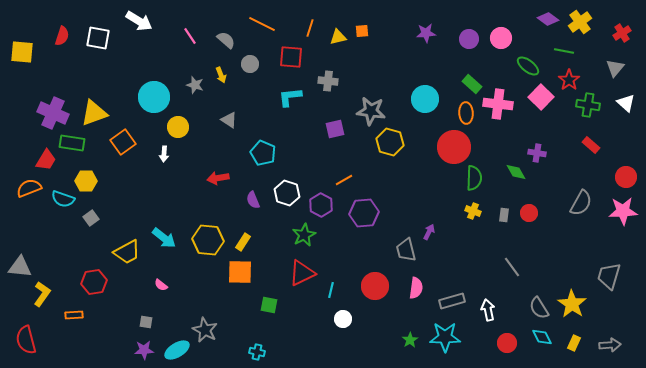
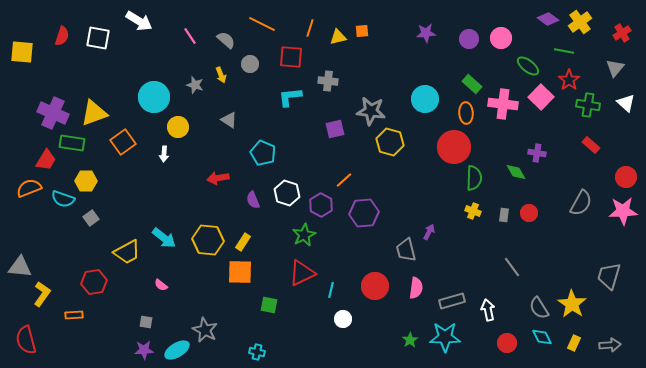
pink cross at (498, 104): moved 5 px right
orange line at (344, 180): rotated 12 degrees counterclockwise
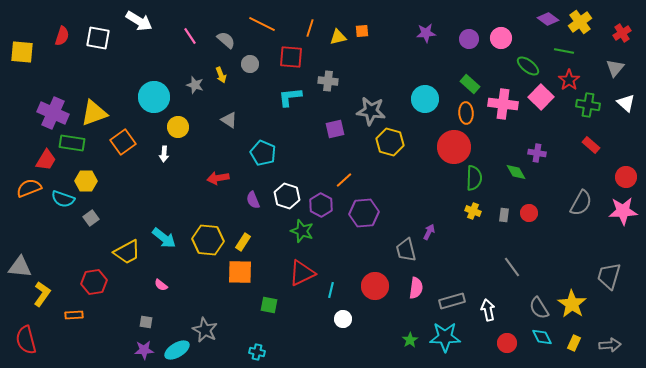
green rectangle at (472, 84): moved 2 px left
white hexagon at (287, 193): moved 3 px down
green star at (304, 235): moved 2 px left, 4 px up; rotated 25 degrees counterclockwise
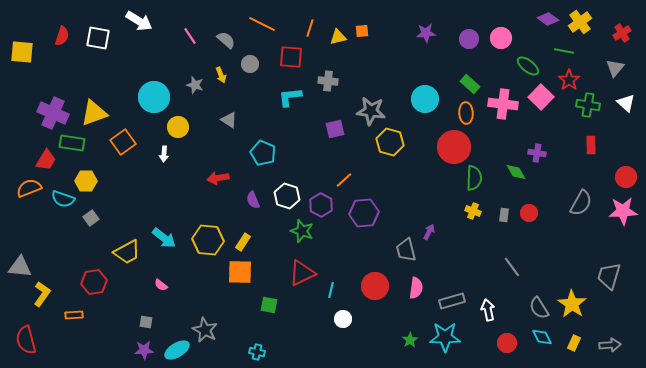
red rectangle at (591, 145): rotated 48 degrees clockwise
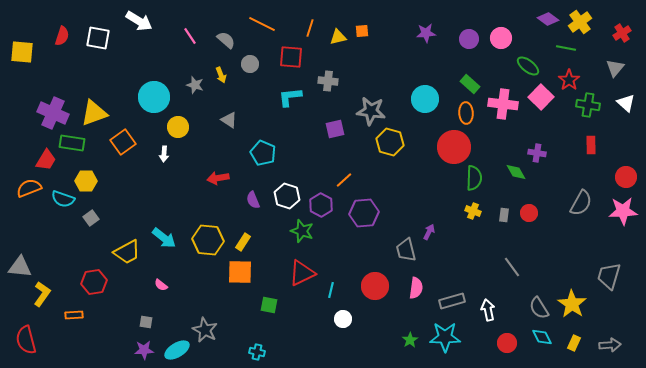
green line at (564, 51): moved 2 px right, 3 px up
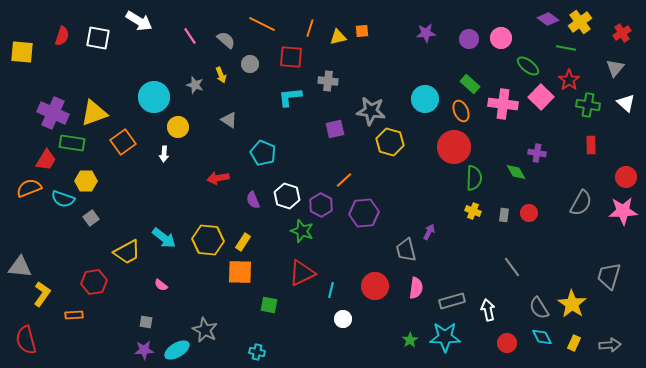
orange ellipse at (466, 113): moved 5 px left, 2 px up; rotated 20 degrees counterclockwise
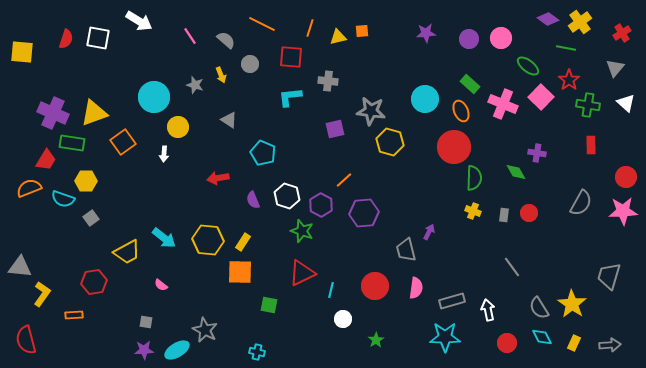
red semicircle at (62, 36): moved 4 px right, 3 px down
pink cross at (503, 104): rotated 16 degrees clockwise
green star at (410, 340): moved 34 px left
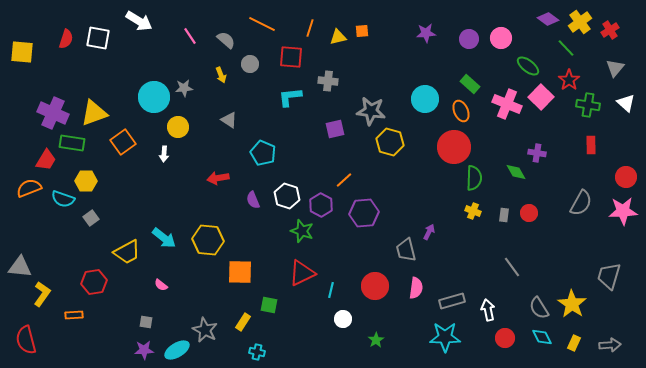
red cross at (622, 33): moved 12 px left, 3 px up
green line at (566, 48): rotated 36 degrees clockwise
gray star at (195, 85): moved 11 px left, 3 px down; rotated 24 degrees counterclockwise
pink cross at (503, 104): moved 4 px right
yellow rectangle at (243, 242): moved 80 px down
red circle at (507, 343): moved 2 px left, 5 px up
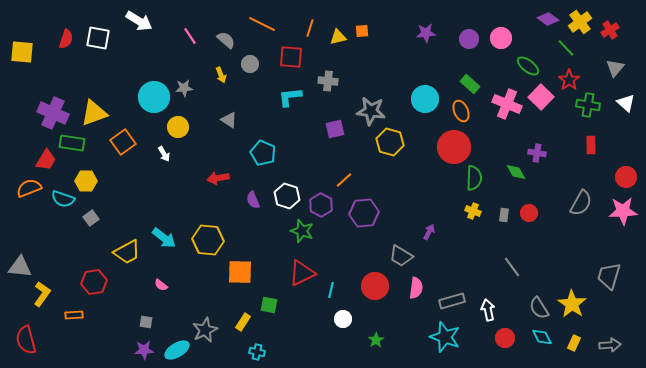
white arrow at (164, 154): rotated 35 degrees counterclockwise
gray trapezoid at (406, 250): moved 5 px left, 6 px down; rotated 45 degrees counterclockwise
gray star at (205, 330): rotated 20 degrees clockwise
cyan star at (445, 337): rotated 20 degrees clockwise
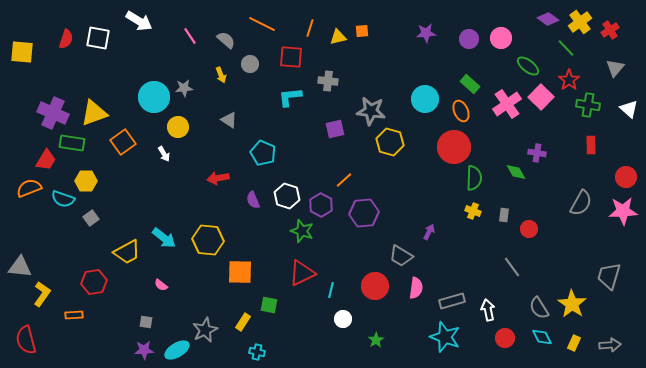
white triangle at (626, 103): moved 3 px right, 6 px down
pink cross at (507, 104): rotated 32 degrees clockwise
red circle at (529, 213): moved 16 px down
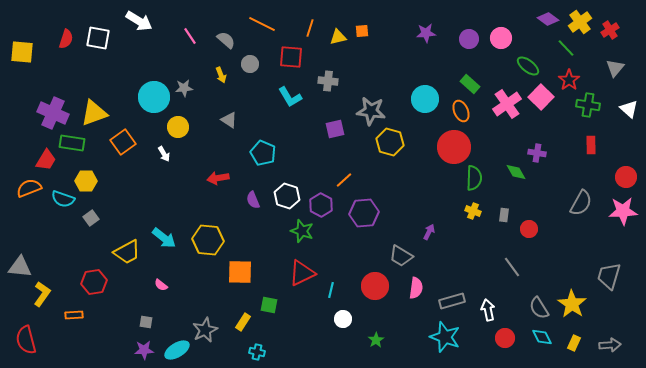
cyan L-shape at (290, 97): rotated 115 degrees counterclockwise
